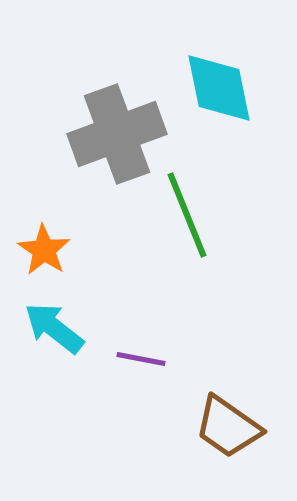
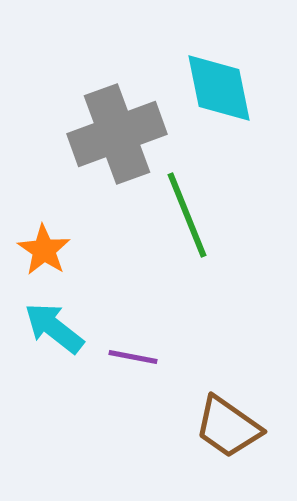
purple line: moved 8 px left, 2 px up
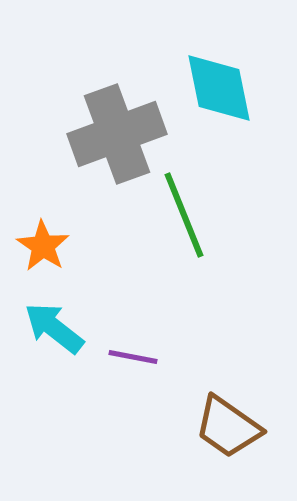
green line: moved 3 px left
orange star: moved 1 px left, 4 px up
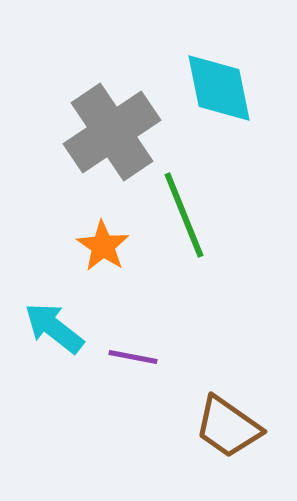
gray cross: moved 5 px left, 2 px up; rotated 14 degrees counterclockwise
orange star: moved 60 px right
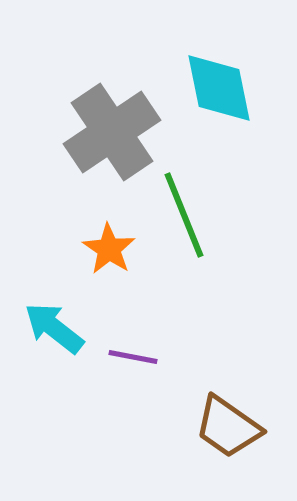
orange star: moved 6 px right, 3 px down
